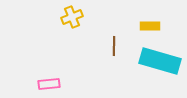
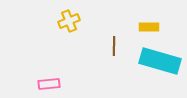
yellow cross: moved 3 px left, 4 px down
yellow rectangle: moved 1 px left, 1 px down
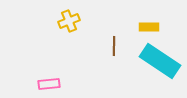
cyan rectangle: rotated 18 degrees clockwise
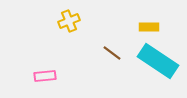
brown line: moved 2 px left, 7 px down; rotated 54 degrees counterclockwise
cyan rectangle: moved 2 px left
pink rectangle: moved 4 px left, 8 px up
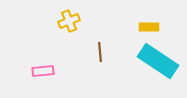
brown line: moved 12 px left, 1 px up; rotated 48 degrees clockwise
pink rectangle: moved 2 px left, 5 px up
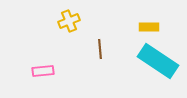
brown line: moved 3 px up
